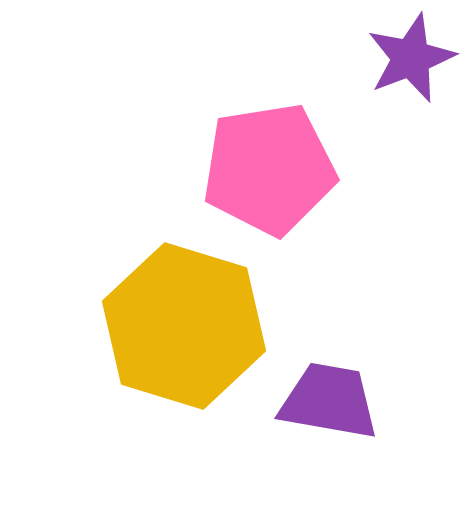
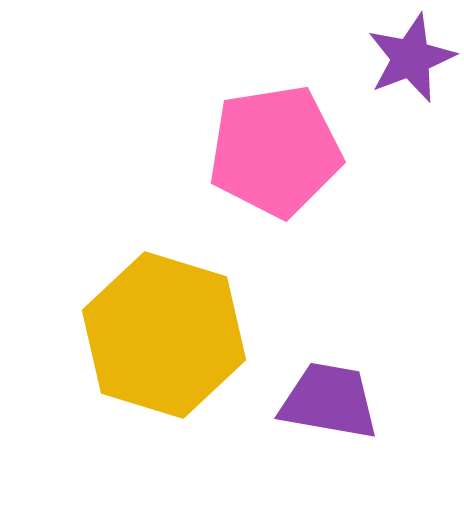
pink pentagon: moved 6 px right, 18 px up
yellow hexagon: moved 20 px left, 9 px down
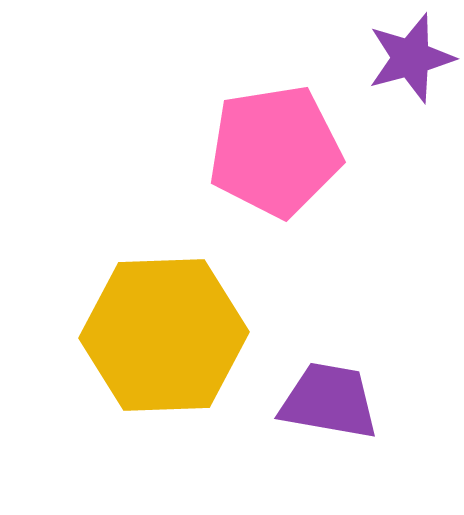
purple star: rotated 6 degrees clockwise
yellow hexagon: rotated 19 degrees counterclockwise
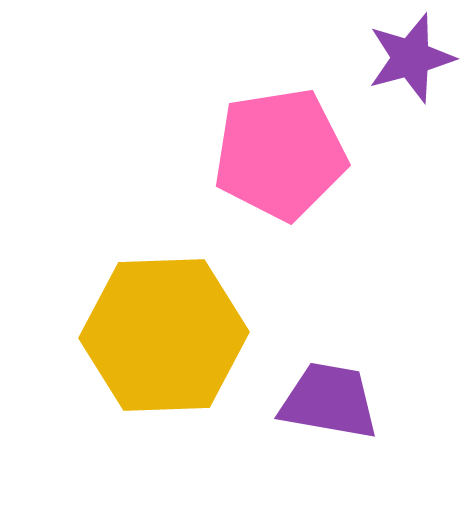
pink pentagon: moved 5 px right, 3 px down
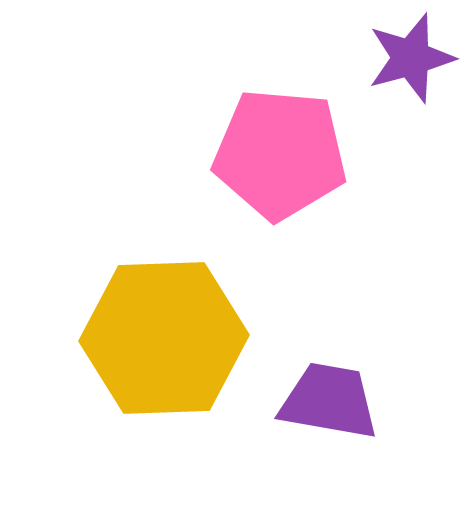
pink pentagon: rotated 14 degrees clockwise
yellow hexagon: moved 3 px down
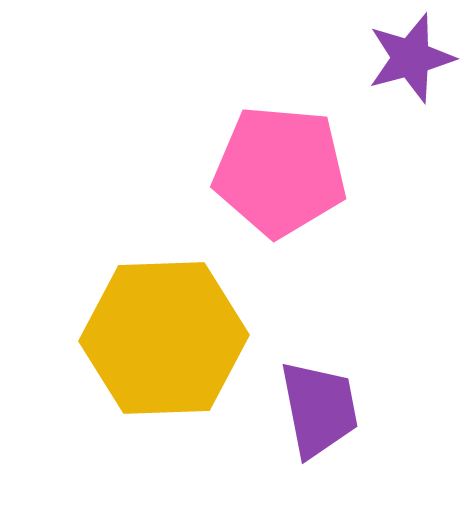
pink pentagon: moved 17 px down
purple trapezoid: moved 10 px left, 8 px down; rotated 69 degrees clockwise
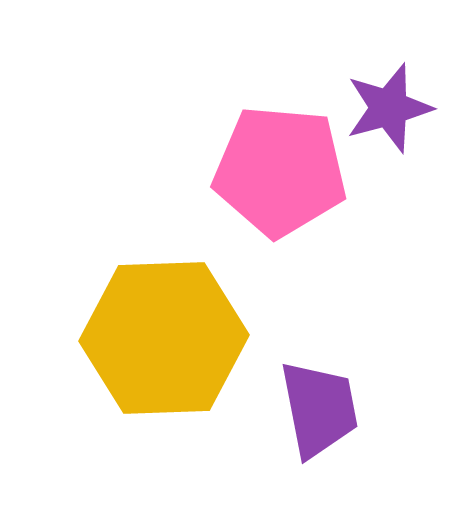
purple star: moved 22 px left, 50 px down
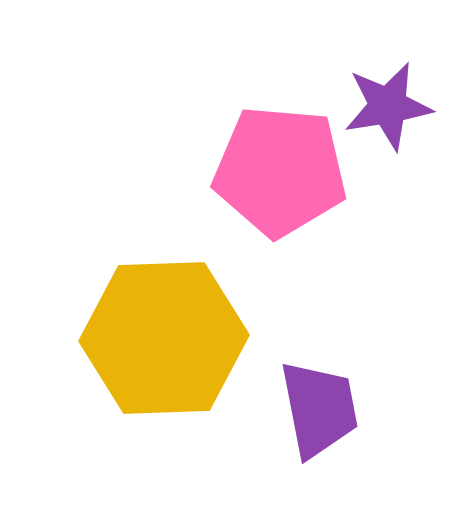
purple star: moved 1 px left, 2 px up; rotated 6 degrees clockwise
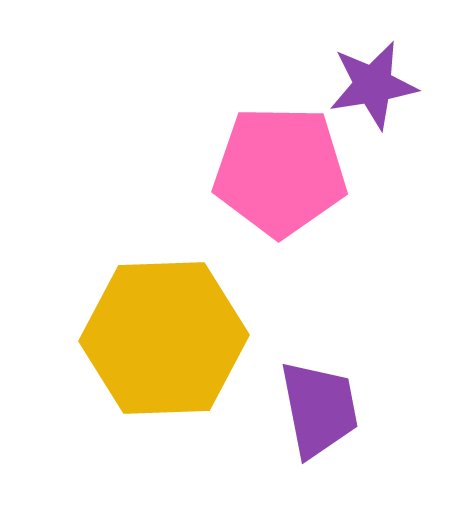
purple star: moved 15 px left, 21 px up
pink pentagon: rotated 4 degrees counterclockwise
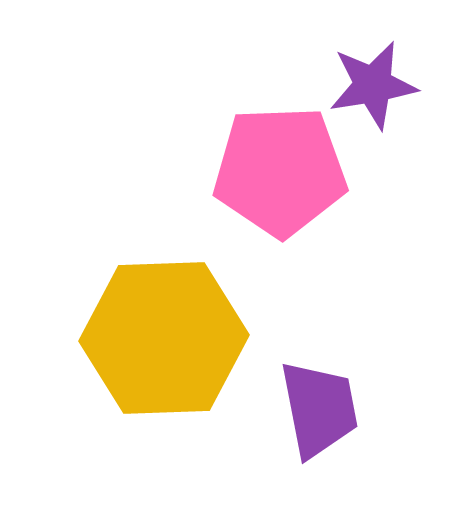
pink pentagon: rotated 3 degrees counterclockwise
